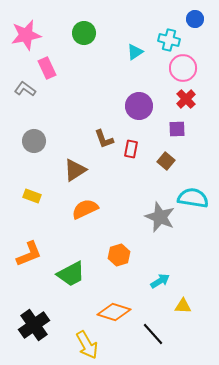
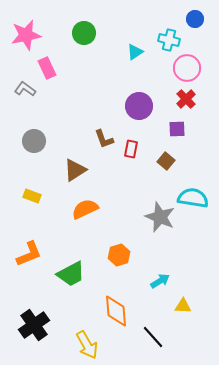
pink circle: moved 4 px right
orange diamond: moved 2 px right, 1 px up; rotated 68 degrees clockwise
black line: moved 3 px down
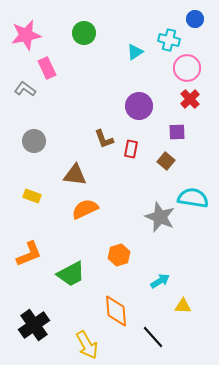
red cross: moved 4 px right
purple square: moved 3 px down
brown triangle: moved 5 px down; rotated 40 degrees clockwise
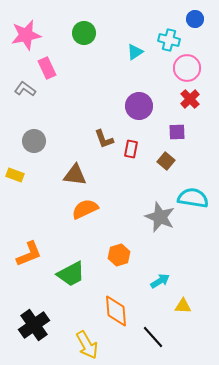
yellow rectangle: moved 17 px left, 21 px up
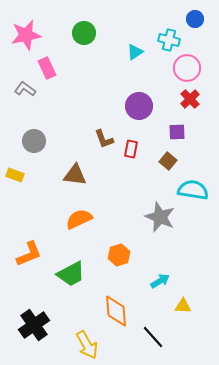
brown square: moved 2 px right
cyan semicircle: moved 8 px up
orange semicircle: moved 6 px left, 10 px down
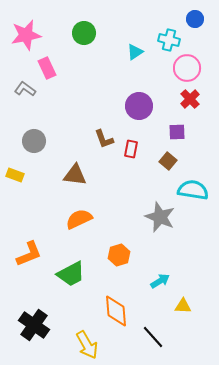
black cross: rotated 20 degrees counterclockwise
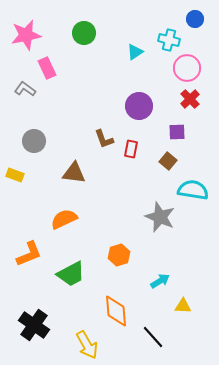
brown triangle: moved 1 px left, 2 px up
orange semicircle: moved 15 px left
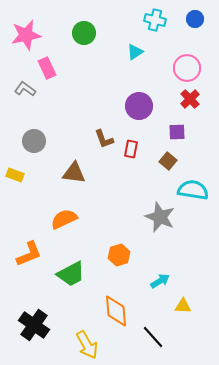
cyan cross: moved 14 px left, 20 px up
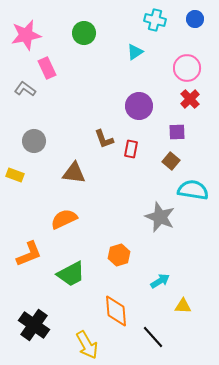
brown square: moved 3 px right
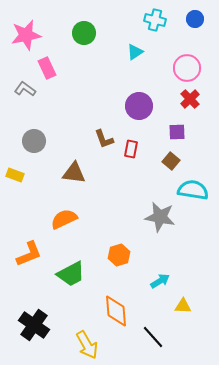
gray star: rotated 12 degrees counterclockwise
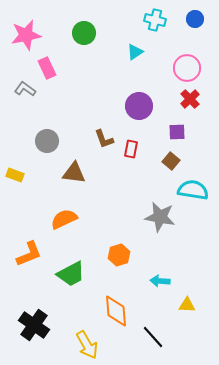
gray circle: moved 13 px right
cyan arrow: rotated 144 degrees counterclockwise
yellow triangle: moved 4 px right, 1 px up
